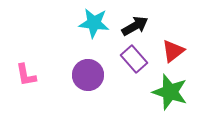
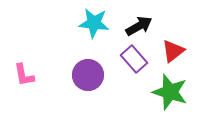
black arrow: moved 4 px right
pink L-shape: moved 2 px left
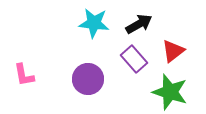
black arrow: moved 2 px up
purple circle: moved 4 px down
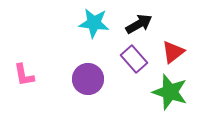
red triangle: moved 1 px down
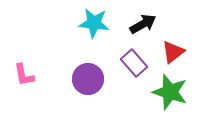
black arrow: moved 4 px right
purple rectangle: moved 4 px down
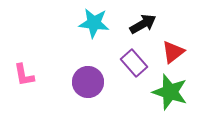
purple circle: moved 3 px down
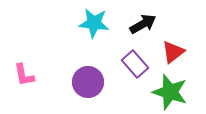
purple rectangle: moved 1 px right, 1 px down
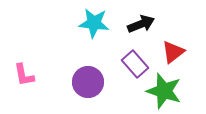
black arrow: moved 2 px left; rotated 8 degrees clockwise
green star: moved 6 px left, 1 px up
